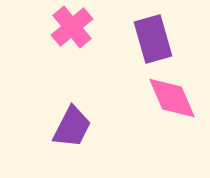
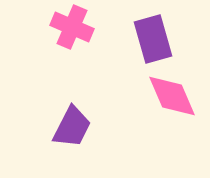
pink cross: rotated 27 degrees counterclockwise
pink diamond: moved 2 px up
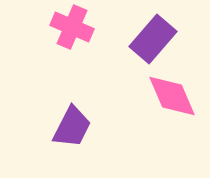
purple rectangle: rotated 57 degrees clockwise
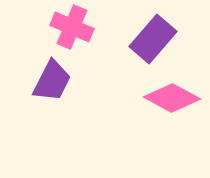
pink diamond: moved 2 px down; rotated 38 degrees counterclockwise
purple trapezoid: moved 20 px left, 46 px up
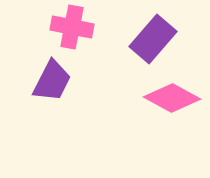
pink cross: rotated 12 degrees counterclockwise
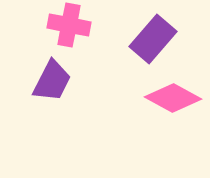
pink cross: moved 3 px left, 2 px up
pink diamond: moved 1 px right
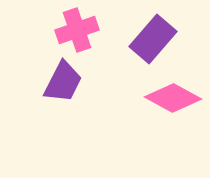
pink cross: moved 8 px right, 5 px down; rotated 30 degrees counterclockwise
purple trapezoid: moved 11 px right, 1 px down
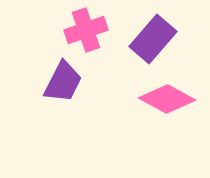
pink cross: moved 9 px right
pink diamond: moved 6 px left, 1 px down
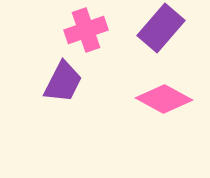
purple rectangle: moved 8 px right, 11 px up
pink diamond: moved 3 px left
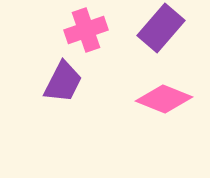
pink diamond: rotated 6 degrees counterclockwise
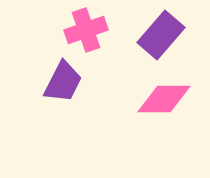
purple rectangle: moved 7 px down
pink diamond: rotated 22 degrees counterclockwise
